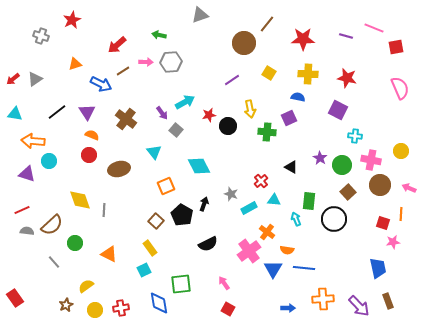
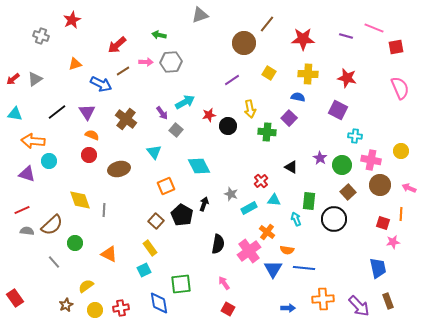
purple square at (289, 118): rotated 21 degrees counterclockwise
black semicircle at (208, 244): moved 10 px right; rotated 54 degrees counterclockwise
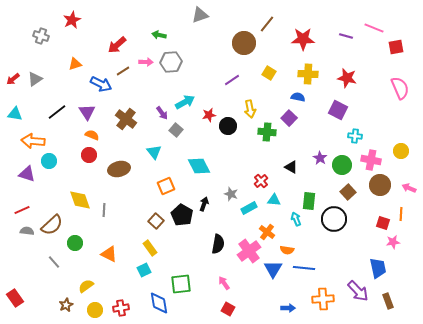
purple arrow at (359, 306): moved 1 px left, 15 px up
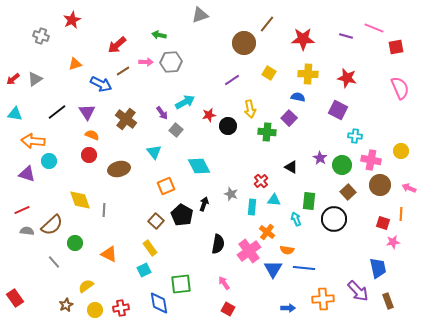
cyan rectangle at (249, 208): moved 3 px right, 1 px up; rotated 56 degrees counterclockwise
